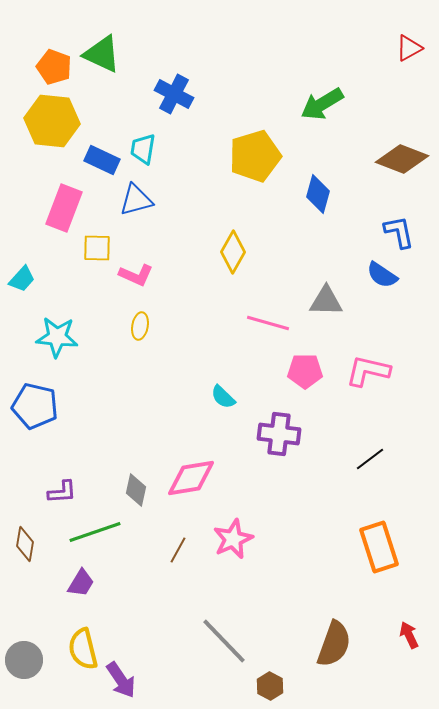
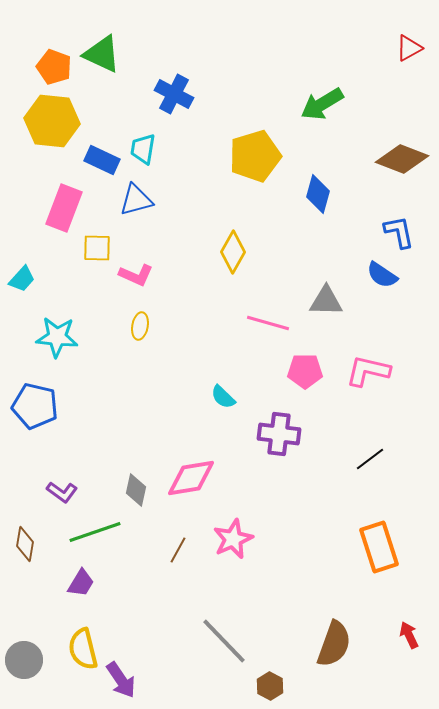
purple L-shape at (62, 492): rotated 40 degrees clockwise
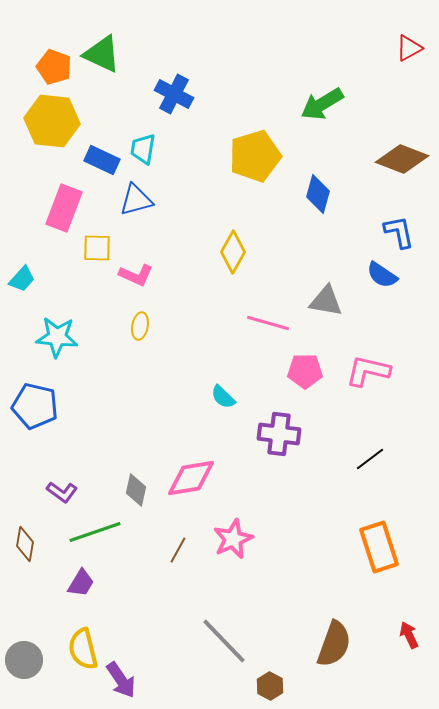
gray triangle at (326, 301): rotated 9 degrees clockwise
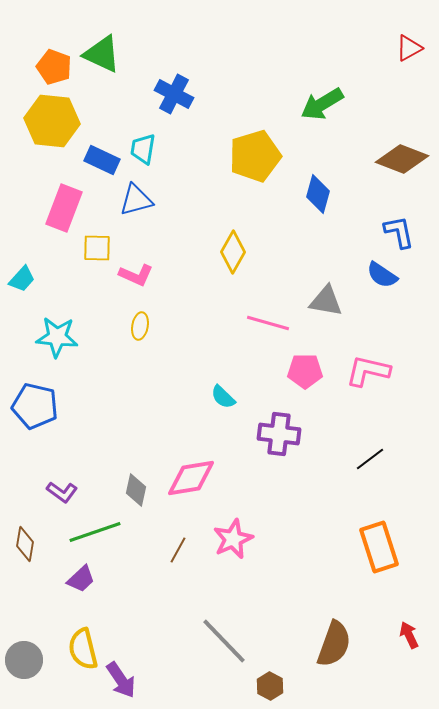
purple trapezoid at (81, 583): moved 4 px up; rotated 16 degrees clockwise
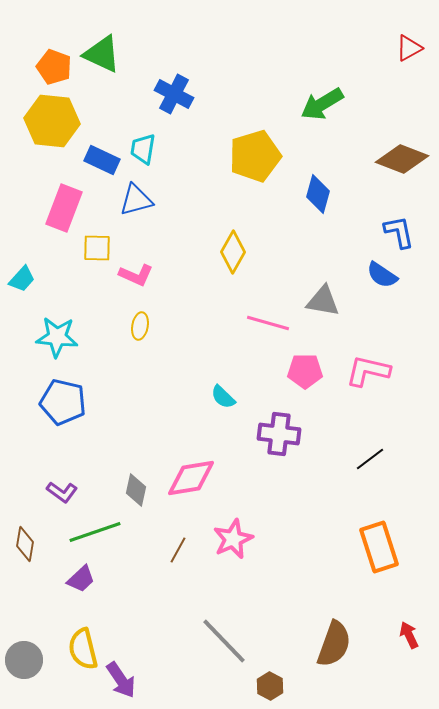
gray triangle at (326, 301): moved 3 px left
blue pentagon at (35, 406): moved 28 px right, 4 px up
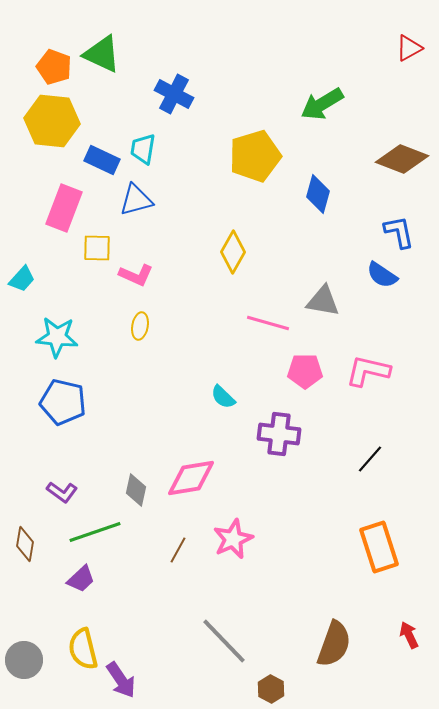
black line at (370, 459): rotated 12 degrees counterclockwise
brown hexagon at (270, 686): moved 1 px right, 3 px down
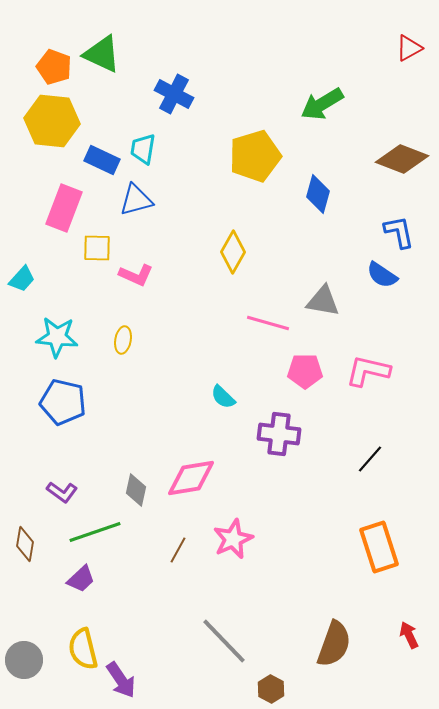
yellow ellipse at (140, 326): moved 17 px left, 14 px down
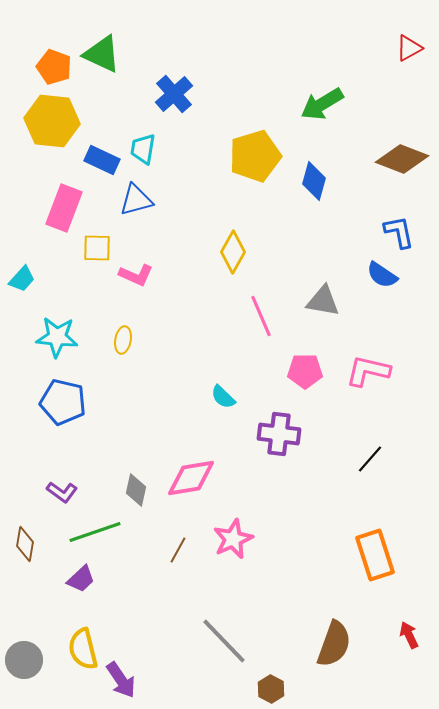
blue cross at (174, 94): rotated 21 degrees clockwise
blue diamond at (318, 194): moved 4 px left, 13 px up
pink line at (268, 323): moved 7 px left, 7 px up; rotated 51 degrees clockwise
orange rectangle at (379, 547): moved 4 px left, 8 px down
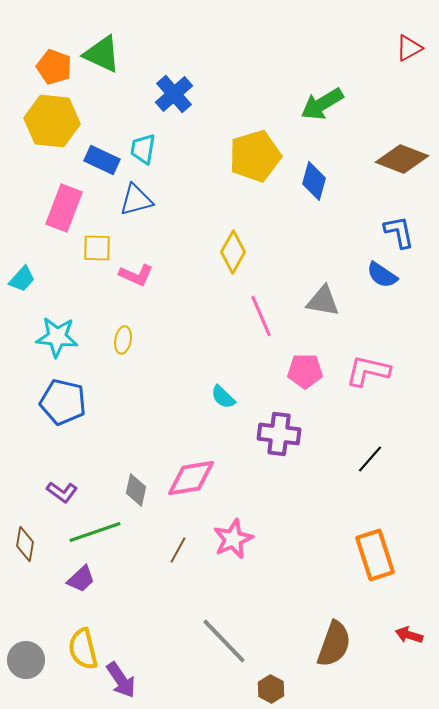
red arrow at (409, 635): rotated 48 degrees counterclockwise
gray circle at (24, 660): moved 2 px right
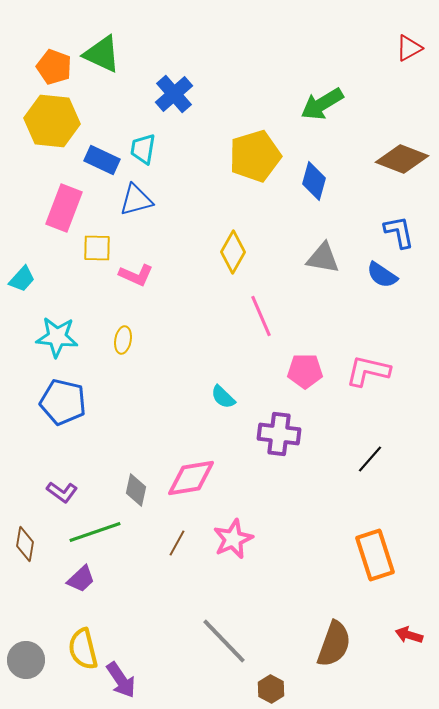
gray triangle at (323, 301): moved 43 px up
brown line at (178, 550): moved 1 px left, 7 px up
